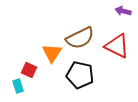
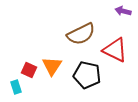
brown semicircle: moved 1 px right, 4 px up
red triangle: moved 2 px left, 4 px down
orange triangle: moved 13 px down
black pentagon: moved 7 px right
cyan rectangle: moved 2 px left, 1 px down
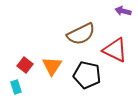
red square: moved 4 px left, 5 px up; rotated 14 degrees clockwise
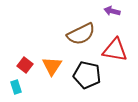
purple arrow: moved 11 px left
red triangle: rotated 16 degrees counterclockwise
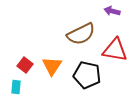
cyan rectangle: rotated 24 degrees clockwise
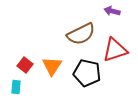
red triangle: rotated 28 degrees counterclockwise
black pentagon: moved 2 px up
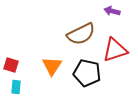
red square: moved 14 px left; rotated 21 degrees counterclockwise
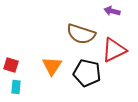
brown semicircle: rotated 44 degrees clockwise
red triangle: moved 1 px left; rotated 8 degrees counterclockwise
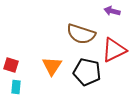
black pentagon: moved 1 px up
